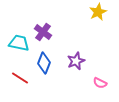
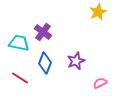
blue diamond: moved 1 px right
pink semicircle: rotated 128 degrees clockwise
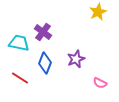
purple star: moved 2 px up
pink semicircle: rotated 128 degrees counterclockwise
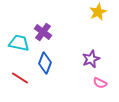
purple star: moved 15 px right
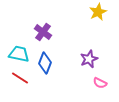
cyan trapezoid: moved 11 px down
purple star: moved 2 px left
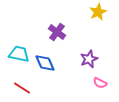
purple cross: moved 14 px right
blue diamond: rotated 45 degrees counterclockwise
red line: moved 2 px right, 10 px down
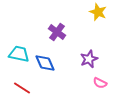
yellow star: rotated 24 degrees counterclockwise
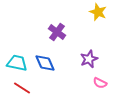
cyan trapezoid: moved 2 px left, 9 px down
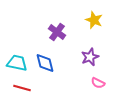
yellow star: moved 4 px left, 8 px down
purple star: moved 1 px right, 2 px up
blue diamond: rotated 10 degrees clockwise
pink semicircle: moved 2 px left
red line: rotated 18 degrees counterclockwise
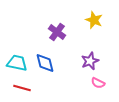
purple star: moved 4 px down
